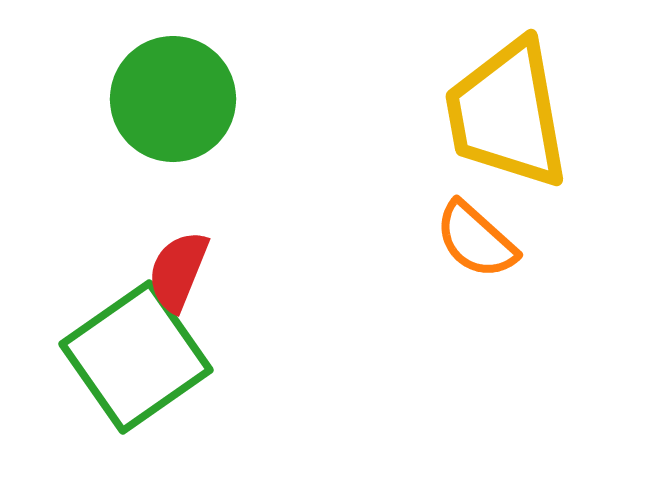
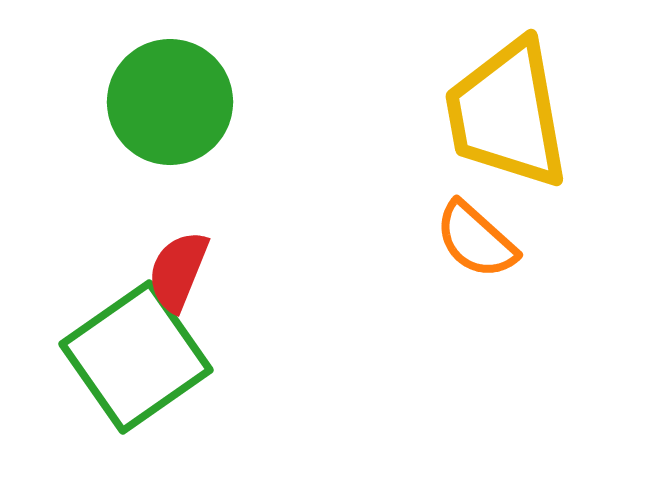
green circle: moved 3 px left, 3 px down
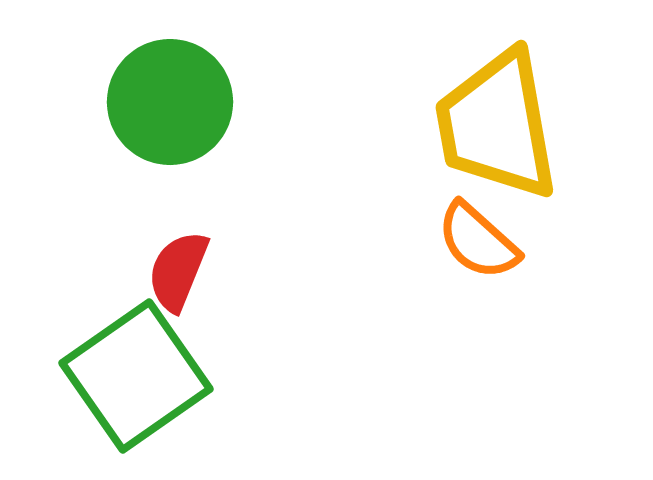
yellow trapezoid: moved 10 px left, 11 px down
orange semicircle: moved 2 px right, 1 px down
green square: moved 19 px down
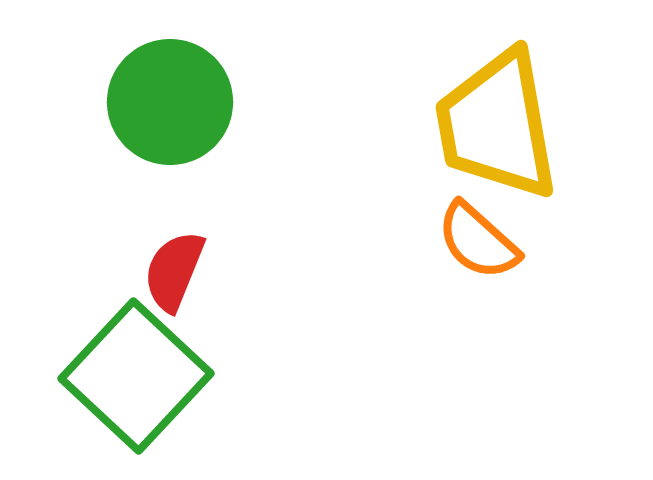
red semicircle: moved 4 px left
green square: rotated 12 degrees counterclockwise
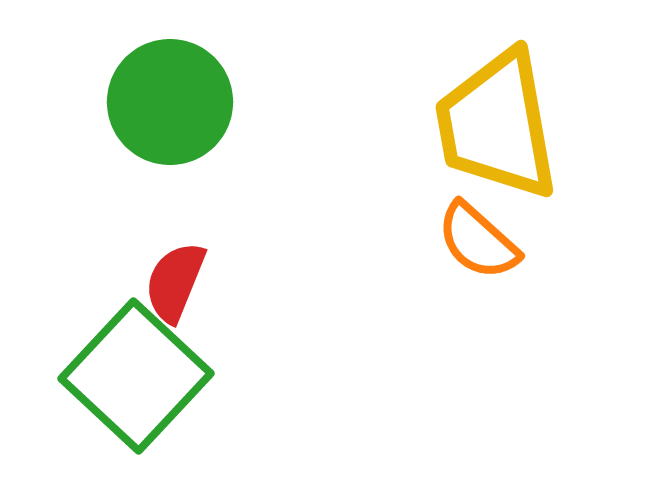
red semicircle: moved 1 px right, 11 px down
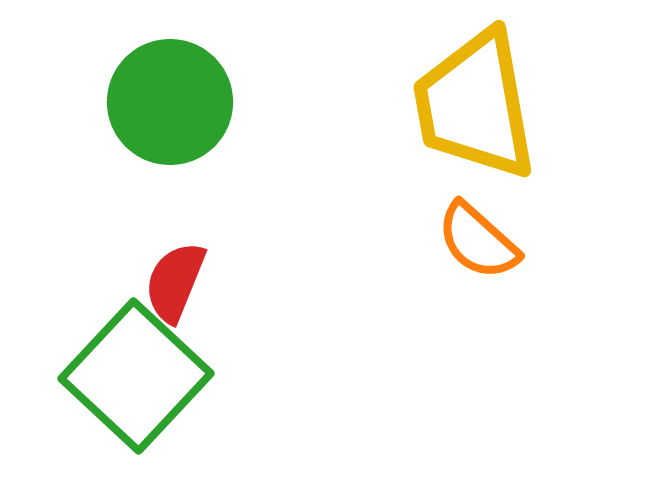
yellow trapezoid: moved 22 px left, 20 px up
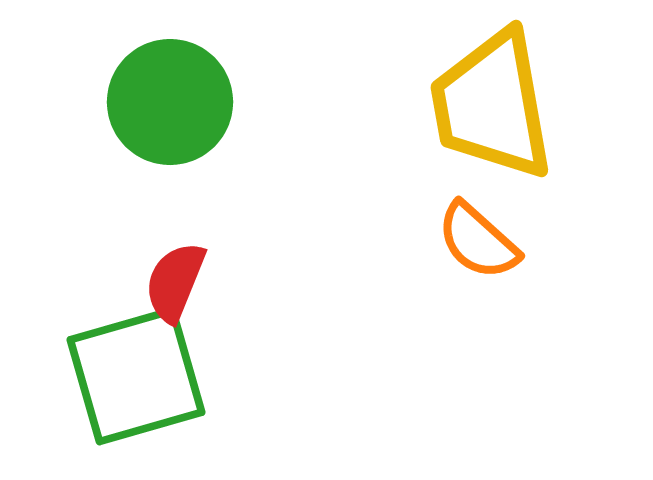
yellow trapezoid: moved 17 px right
green square: rotated 31 degrees clockwise
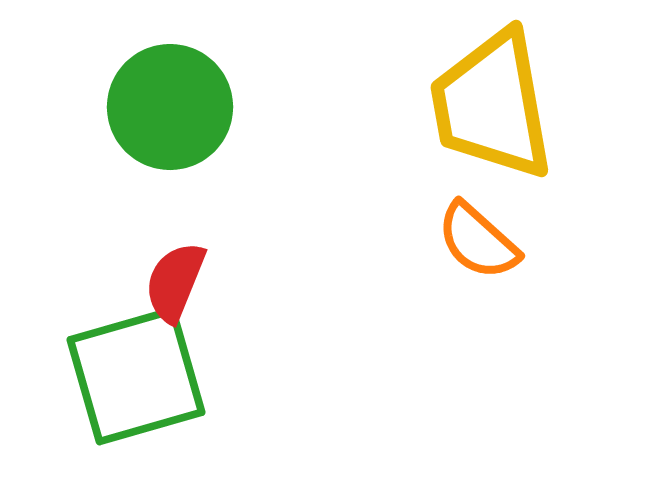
green circle: moved 5 px down
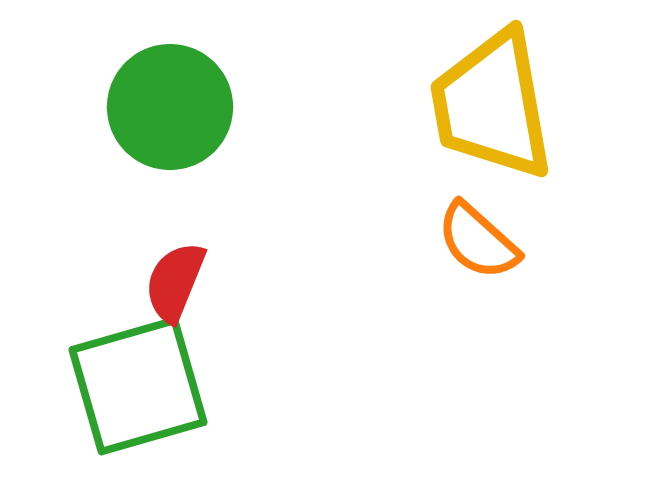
green square: moved 2 px right, 10 px down
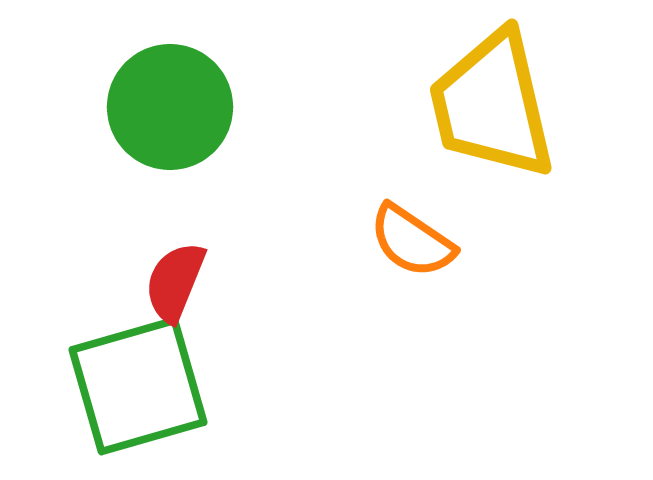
yellow trapezoid: rotated 3 degrees counterclockwise
orange semicircle: moved 66 px left; rotated 8 degrees counterclockwise
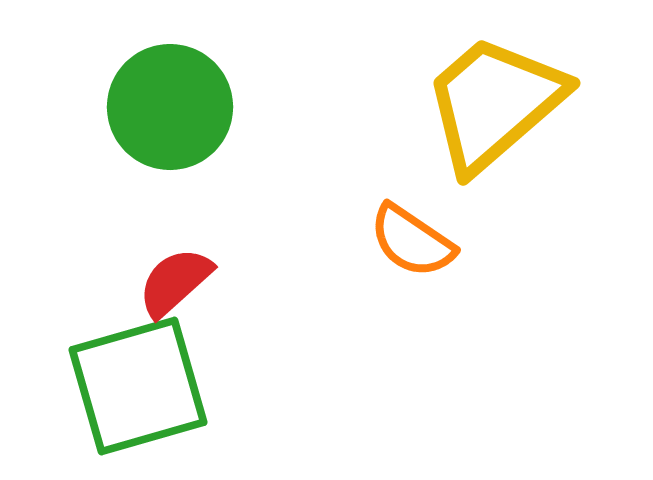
yellow trapezoid: moved 2 px right, 2 px up; rotated 62 degrees clockwise
red semicircle: rotated 26 degrees clockwise
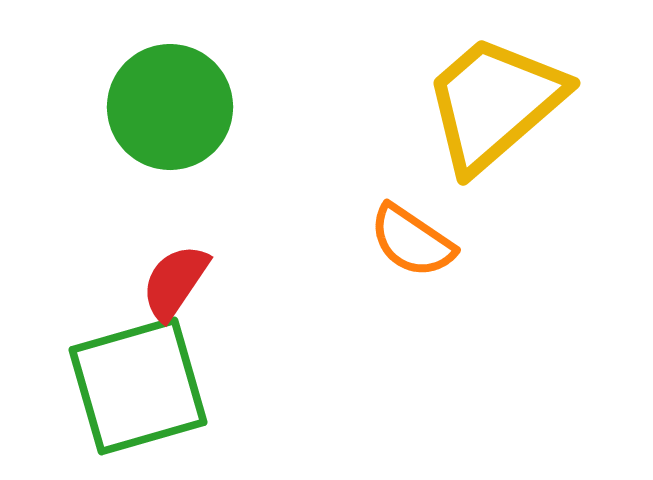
red semicircle: rotated 14 degrees counterclockwise
